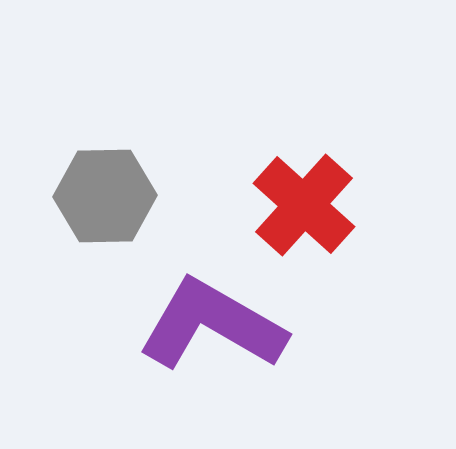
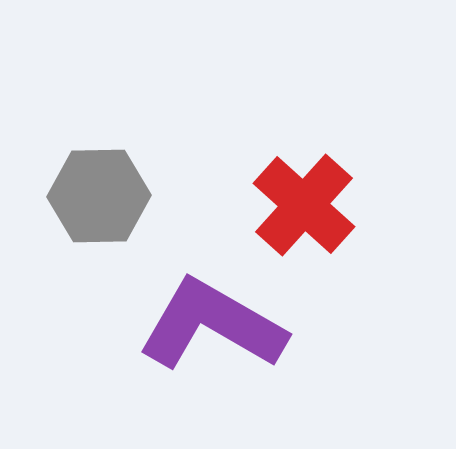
gray hexagon: moved 6 px left
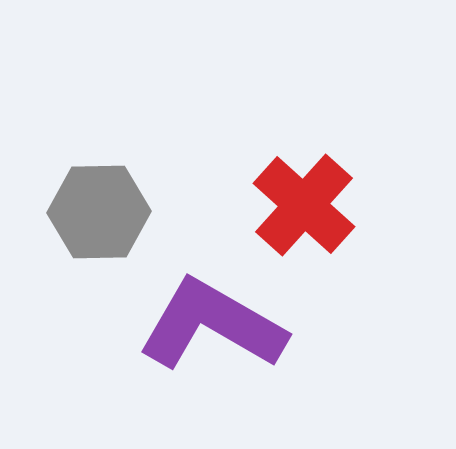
gray hexagon: moved 16 px down
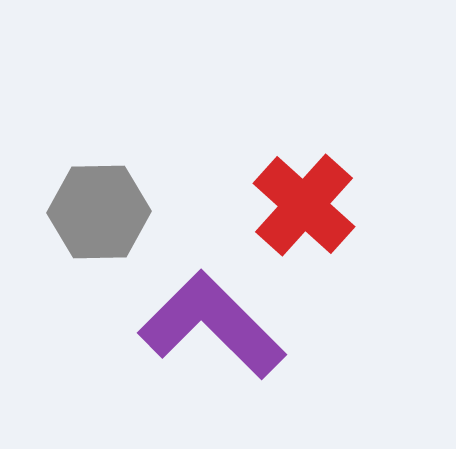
purple L-shape: rotated 15 degrees clockwise
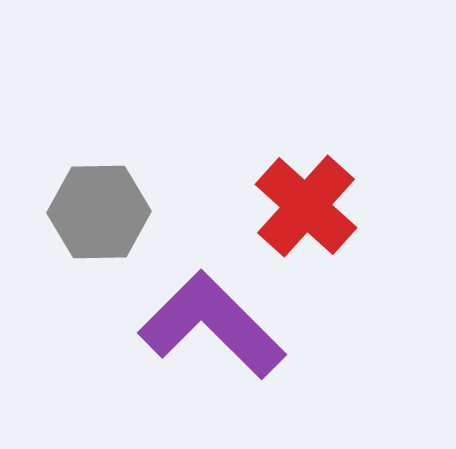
red cross: moved 2 px right, 1 px down
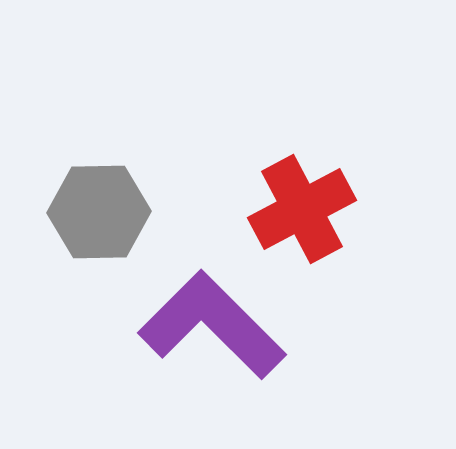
red cross: moved 4 px left, 3 px down; rotated 20 degrees clockwise
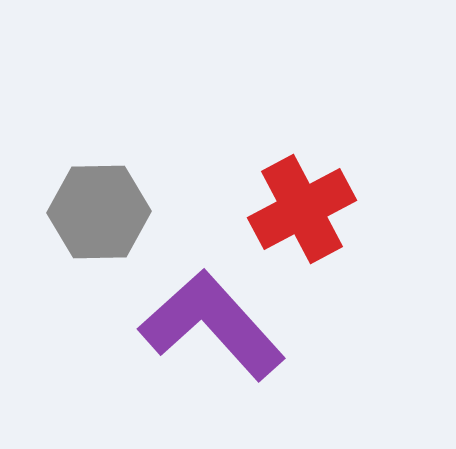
purple L-shape: rotated 3 degrees clockwise
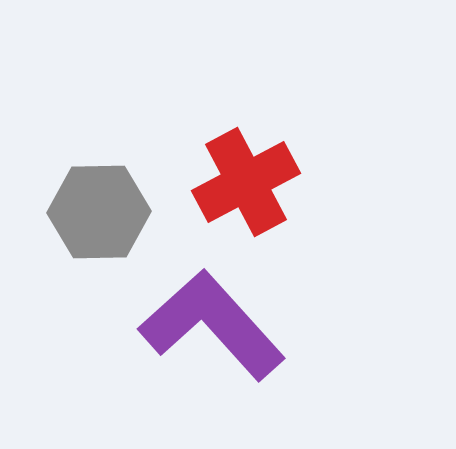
red cross: moved 56 px left, 27 px up
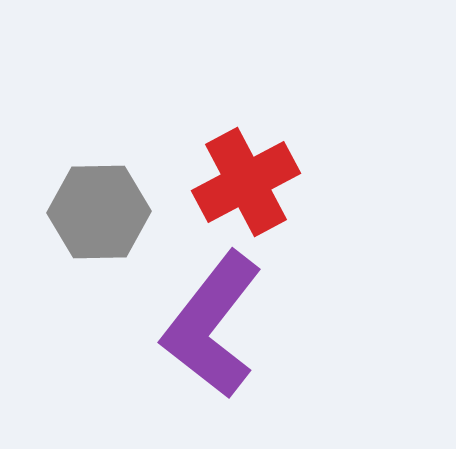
purple L-shape: rotated 100 degrees counterclockwise
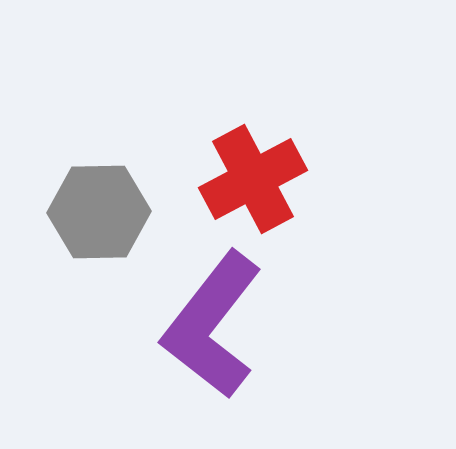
red cross: moved 7 px right, 3 px up
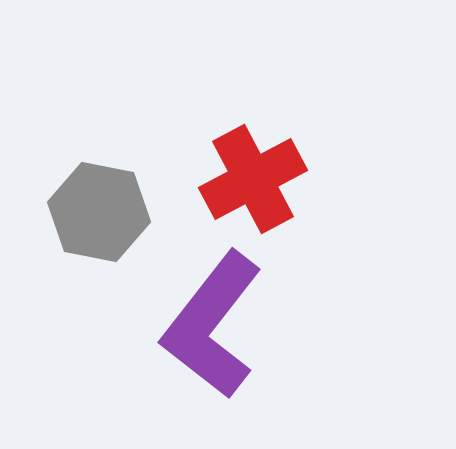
gray hexagon: rotated 12 degrees clockwise
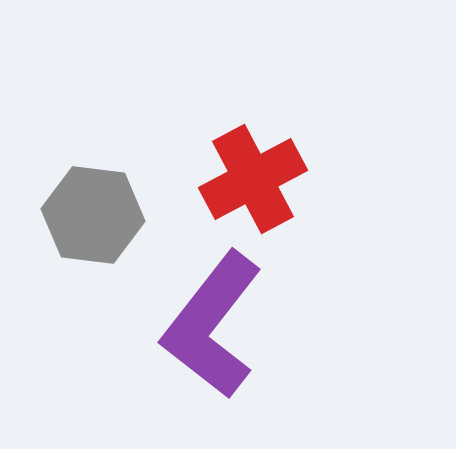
gray hexagon: moved 6 px left, 3 px down; rotated 4 degrees counterclockwise
